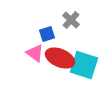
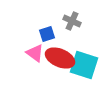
gray cross: moved 1 px right, 1 px down; rotated 18 degrees counterclockwise
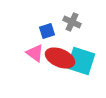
gray cross: moved 1 px down
blue square: moved 3 px up
cyan square: moved 3 px left, 4 px up
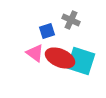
gray cross: moved 1 px left, 2 px up
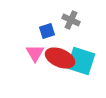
pink triangle: rotated 24 degrees clockwise
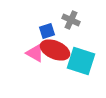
pink triangle: rotated 30 degrees counterclockwise
red ellipse: moved 5 px left, 8 px up
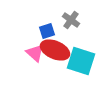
gray cross: rotated 12 degrees clockwise
pink triangle: rotated 12 degrees clockwise
